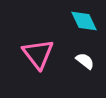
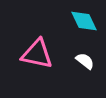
pink triangle: moved 1 px left; rotated 40 degrees counterclockwise
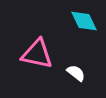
white semicircle: moved 9 px left, 12 px down
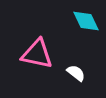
cyan diamond: moved 2 px right
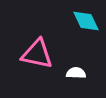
white semicircle: rotated 36 degrees counterclockwise
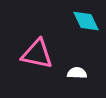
white semicircle: moved 1 px right
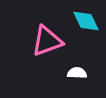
pink triangle: moved 10 px right, 13 px up; rotated 32 degrees counterclockwise
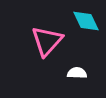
pink triangle: rotated 28 degrees counterclockwise
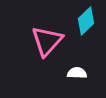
cyan diamond: rotated 72 degrees clockwise
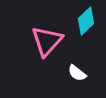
white semicircle: rotated 144 degrees counterclockwise
